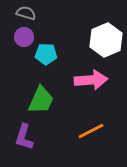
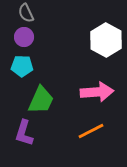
gray semicircle: rotated 132 degrees counterclockwise
white hexagon: rotated 8 degrees counterclockwise
cyan pentagon: moved 24 px left, 12 px down
pink arrow: moved 6 px right, 12 px down
purple L-shape: moved 4 px up
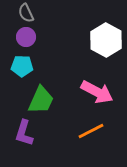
purple circle: moved 2 px right
pink arrow: rotated 32 degrees clockwise
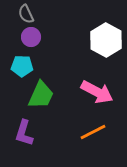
gray semicircle: moved 1 px down
purple circle: moved 5 px right
green trapezoid: moved 5 px up
orange line: moved 2 px right, 1 px down
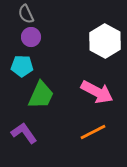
white hexagon: moved 1 px left, 1 px down
purple L-shape: rotated 128 degrees clockwise
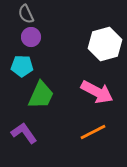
white hexagon: moved 3 px down; rotated 16 degrees clockwise
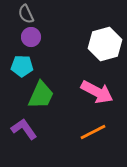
purple L-shape: moved 4 px up
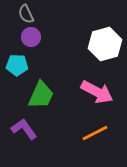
cyan pentagon: moved 5 px left, 1 px up
orange line: moved 2 px right, 1 px down
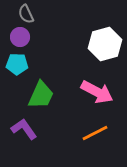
purple circle: moved 11 px left
cyan pentagon: moved 1 px up
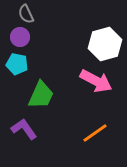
cyan pentagon: rotated 10 degrees clockwise
pink arrow: moved 1 px left, 11 px up
orange line: rotated 8 degrees counterclockwise
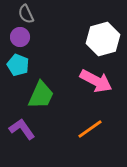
white hexagon: moved 2 px left, 5 px up
cyan pentagon: moved 1 px right, 1 px down; rotated 10 degrees clockwise
purple L-shape: moved 2 px left
orange line: moved 5 px left, 4 px up
